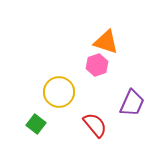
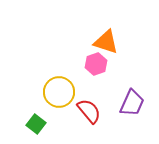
pink hexagon: moved 1 px left, 1 px up
red semicircle: moved 6 px left, 14 px up
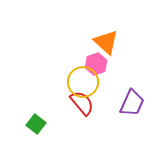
orange triangle: rotated 24 degrees clockwise
yellow circle: moved 24 px right, 10 px up
red semicircle: moved 7 px left, 8 px up
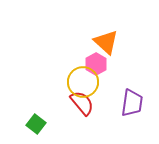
pink hexagon: rotated 10 degrees counterclockwise
purple trapezoid: rotated 16 degrees counterclockwise
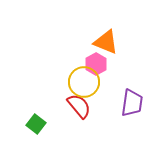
orange triangle: rotated 20 degrees counterclockwise
yellow circle: moved 1 px right
red semicircle: moved 3 px left, 3 px down
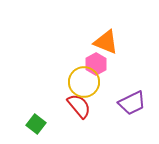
purple trapezoid: rotated 56 degrees clockwise
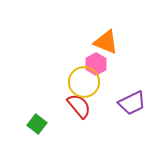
green square: moved 1 px right
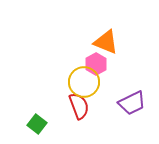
red semicircle: rotated 20 degrees clockwise
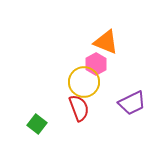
red semicircle: moved 2 px down
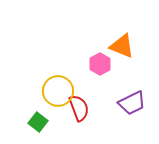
orange triangle: moved 16 px right, 4 px down
pink hexagon: moved 4 px right
yellow circle: moved 26 px left, 9 px down
green square: moved 1 px right, 2 px up
